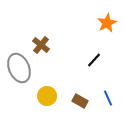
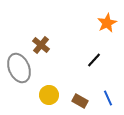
yellow circle: moved 2 px right, 1 px up
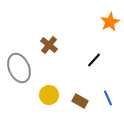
orange star: moved 3 px right, 1 px up
brown cross: moved 8 px right
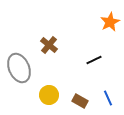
black line: rotated 21 degrees clockwise
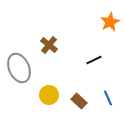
brown rectangle: moved 1 px left; rotated 14 degrees clockwise
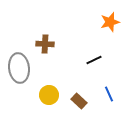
orange star: rotated 12 degrees clockwise
brown cross: moved 4 px left, 1 px up; rotated 36 degrees counterclockwise
gray ellipse: rotated 16 degrees clockwise
blue line: moved 1 px right, 4 px up
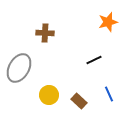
orange star: moved 2 px left
brown cross: moved 11 px up
gray ellipse: rotated 36 degrees clockwise
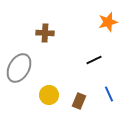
brown rectangle: rotated 70 degrees clockwise
